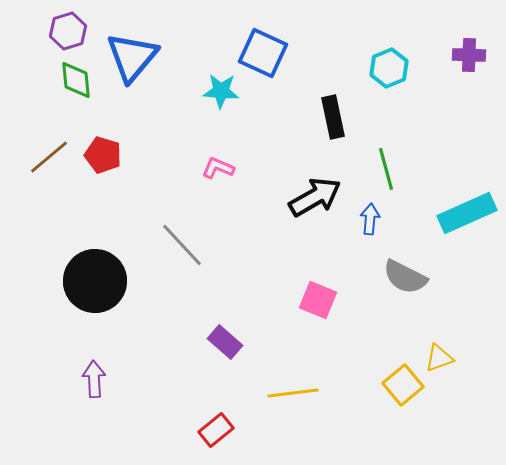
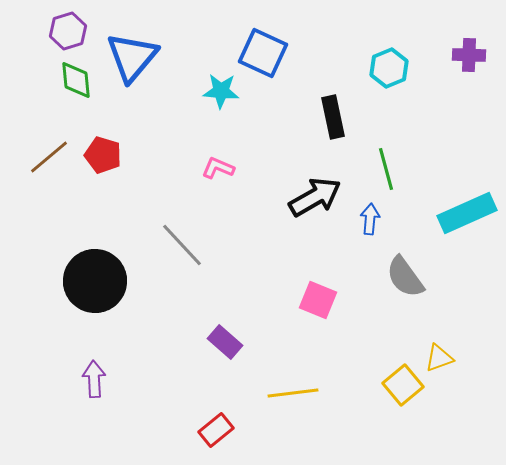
gray semicircle: rotated 27 degrees clockwise
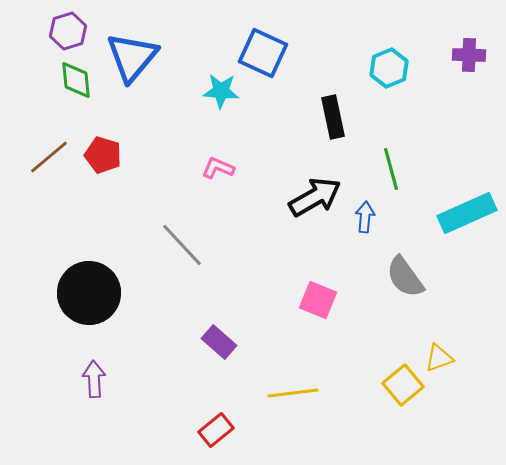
green line: moved 5 px right
blue arrow: moved 5 px left, 2 px up
black circle: moved 6 px left, 12 px down
purple rectangle: moved 6 px left
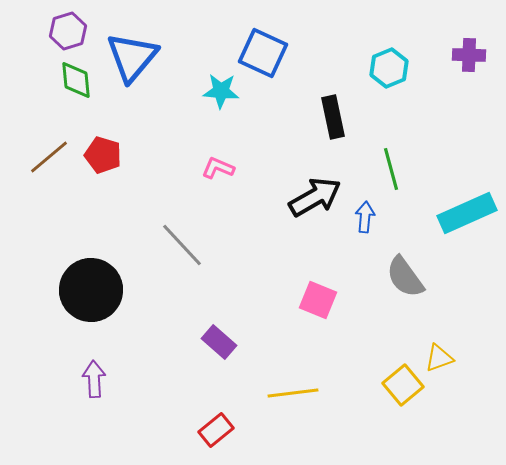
black circle: moved 2 px right, 3 px up
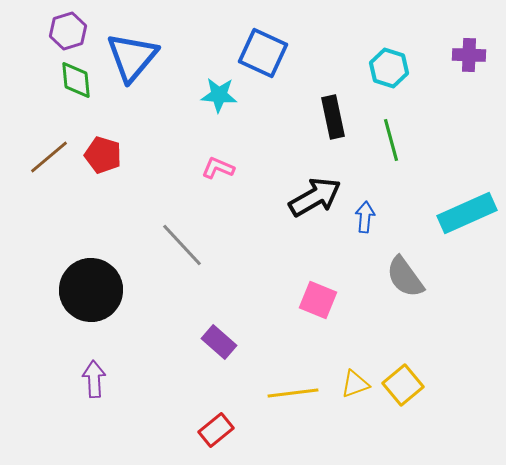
cyan hexagon: rotated 21 degrees counterclockwise
cyan star: moved 2 px left, 4 px down
green line: moved 29 px up
yellow triangle: moved 84 px left, 26 px down
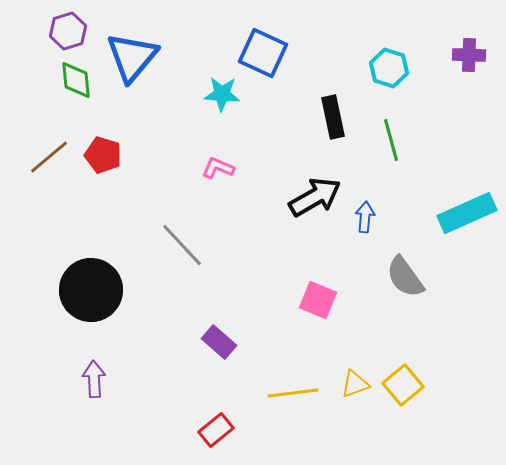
cyan star: moved 3 px right, 1 px up
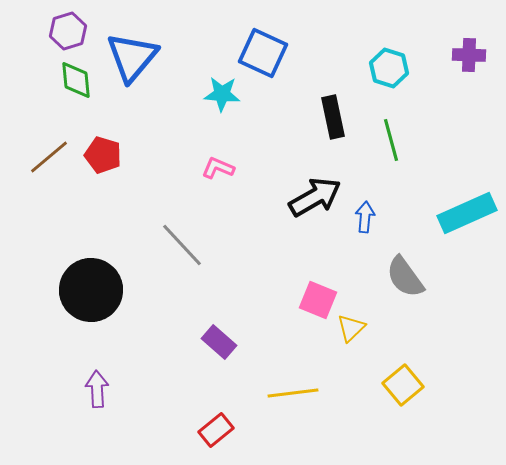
purple arrow: moved 3 px right, 10 px down
yellow triangle: moved 4 px left, 56 px up; rotated 24 degrees counterclockwise
